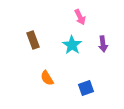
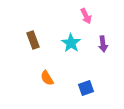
pink arrow: moved 6 px right, 1 px up
cyan star: moved 1 px left, 2 px up
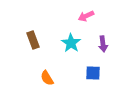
pink arrow: rotated 91 degrees clockwise
blue square: moved 7 px right, 15 px up; rotated 21 degrees clockwise
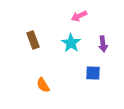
pink arrow: moved 7 px left
orange semicircle: moved 4 px left, 7 px down
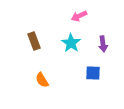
brown rectangle: moved 1 px right, 1 px down
orange semicircle: moved 1 px left, 5 px up
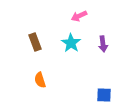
brown rectangle: moved 1 px right, 1 px down
blue square: moved 11 px right, 22 px down
orange semicircle: moved 2 px left; rotated 14 degrees clockwise
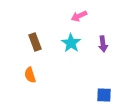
orange semicircle: moved 10 px left, 5 px up
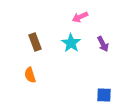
pink arrow: moved 1 px right, 1 px down
purple arrow: rotated 21 degrees counterclockwise
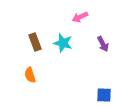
cyan star: moved 8 px left; rotated 18 degrees counterclockwise
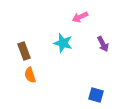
brown rectangle: moved 11 px left, 9 px down
blue square: moved 8 px left; rotated 14 degrees clockwise
